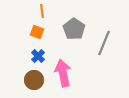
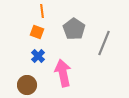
brown circle: moved 7 px left, 5 px down
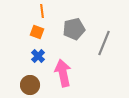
gray pentagon: rotated 25 degrees clockwise
brown circle: moved 3 px right
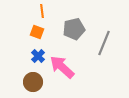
pink arrow: moved 1 px left, 6 px up; rotated 36 degrees counterclockwise
brown circle: moved 3 px right, 3 px up
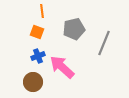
blue cross: rotated 24 degrees clockwise
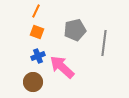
orange line: moved 6 px left; rotated 32 degrees clockwise
gray pentagon: moved 1 px right, 1 px down
gray line: rotated 15 degrees counterclockwise
